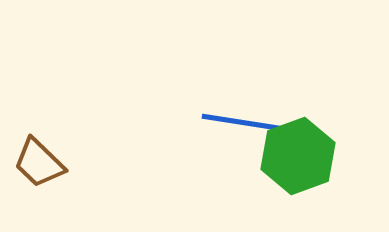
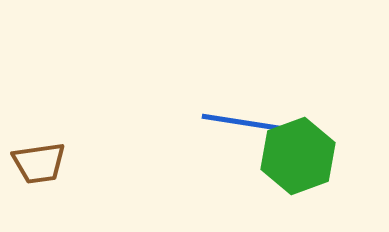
brown trapezoid: rotated 52 degrees counterclockwise
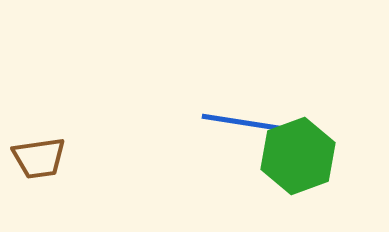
brown trapezoid: moved 5 px up
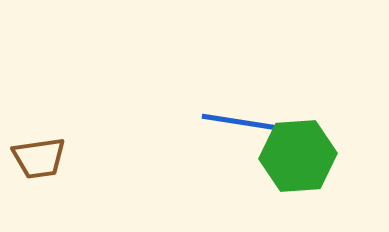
green hexagon: rotated 16 degrees clockwise
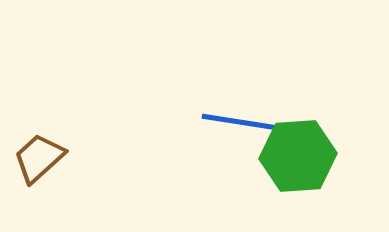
brown trapezoid: rotated 146 degrees clockwise
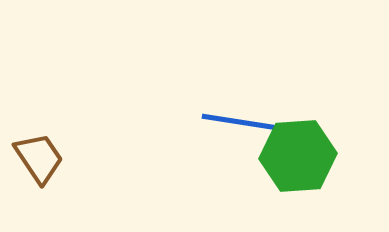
brown trapezoid: rotated 98 degrees clockwise
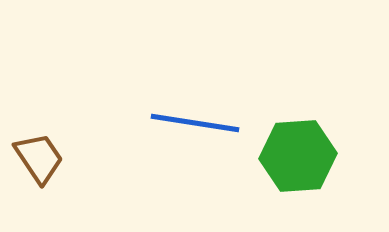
blue line: moved 51 px left
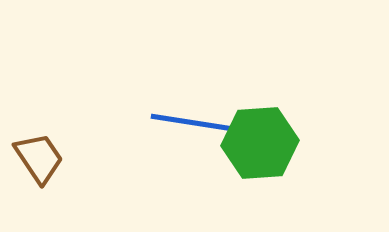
green hexagon: moved 38 px left, 13 px up
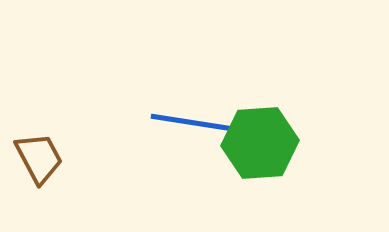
brown trapezoid: rotated 6 degrees clockwise
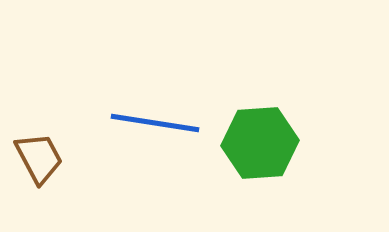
blue line: moved 40 px left
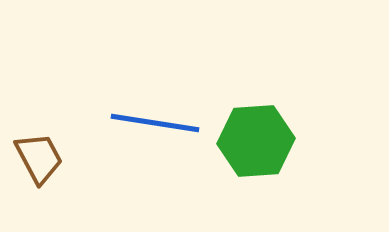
green hexagon: moved 4 px left, 2 px up
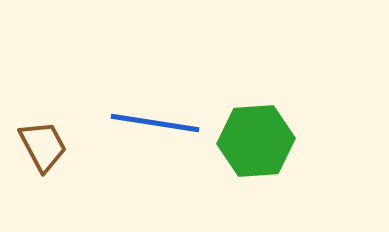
brown trapezoid: moved 4 px right, 12 px up
